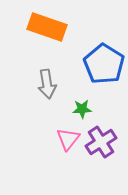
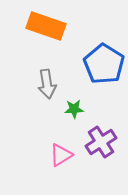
orange rectangle: moved 1 px left, 1 px up
green star: moved 8 px left
pink triangle: moved 7 px left, 16 px down; rotated 20 degrees clockwise
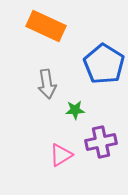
orange rectangle: rotated 6 degrees clockwise
green star: moved 1 px right, 1 px down
purple cross: rotated 20 degrees clockwise
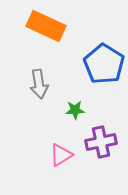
gray arrow: moved 8 px left
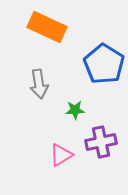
orange rectangle: moved 1 px right, 1 px down
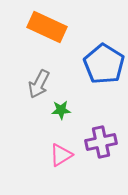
gray arrow: rotated 36 degrees clockwise
green star: moved 14 px left
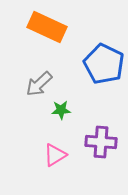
blue pentagon: rotated 6 degrees counterclockwise
gray arrow: rotated 20 degrees clockwise
purple cross: rotated 16 degrees clockwise
pink triangle: moved 6 px left
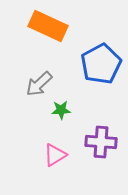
orange rectangle: moved 1 px right, 1 px up
blue pentagon: moved 3 px left; rotated 18 degrees clockwise
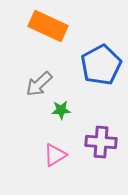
blue pentagon: moved 1 px down
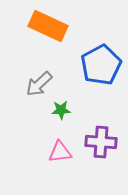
pink triangle: moved 5 px right, 3 px up; rotated 25 degrees clockwise
